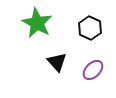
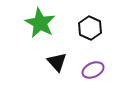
green star: moved 3 px right
purple ellipse: rotated 20 degrees clockwise
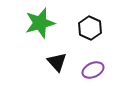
green star: rotated 28 degrees clockwise
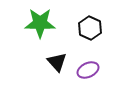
green star: rotated 16 degrees clockwise
purple ellipse: moved 5 px left
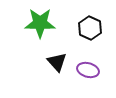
purple ellipse: rotated 40 degrees clockwise
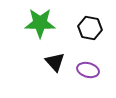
black hexagon: rotated 15 degrees counterclockwise
black triangle: moved 2 px left
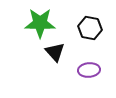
black triangle: moved 10 px up
purple ellipse: moved 1 px right; rotated 20 degrees counterclockwise
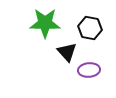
green star: moved 5 px right
black triangle: moved 12 px right
